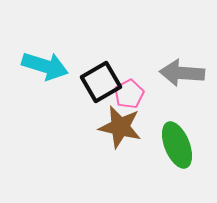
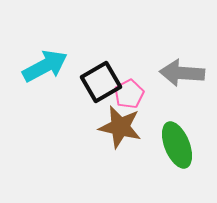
cyan arrow: rotated 45 degrees counterclockwise
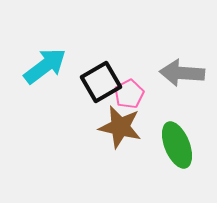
cyan arrow: rotated 9 degrees counterclockwise
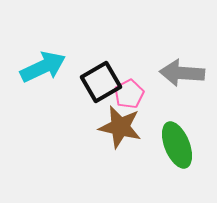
cyan arrow: moved 2 px left, 1 px down; rotated 12 degrees clockwise
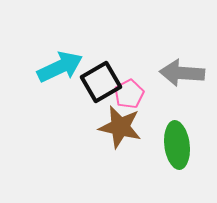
cyan arrow: moved 17 px right
green ellipse: rotated 15 degrees clockwise
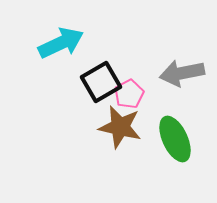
cyan arrow: moved 1 px right, 24 px up
gray arrow: rotated 15 degrees counterclockwise
green ellipse: moved 2 px left, 6 px up; rotated 18 degrees counterclockwise
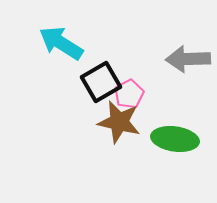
cyan arrow: rotated 123 degrees counterclockwise
gray arrow: moved 6 px right, 14 px up; rotated 9 degrees clockwise
brown star: moved 1 px left, 5 px up
green ellipse: rotated 57 degrees counterclockwise
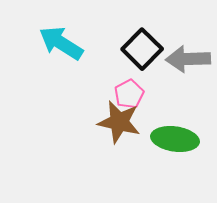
black square: moved 41 px right, 33 px up; rotated 15 degrees counterclockwise
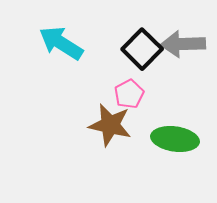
gray arrow: moved 5 px left, 15 px up
brown star: moved 9 px left, 3 px down
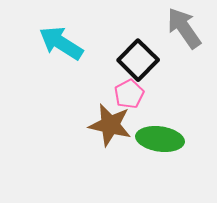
gray arrow: moved 1 px right, 16 px up; rotated 57 degrees clockwise
black square: moved 4 px left, 11 px down
green ellipse: moved 15 px left
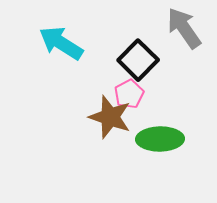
brown star: moved 8 px up; rotated 6 degrees clockwise
green ellipse: rotated 9 degrees counterclockwise
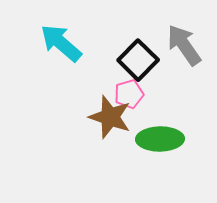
gray arrow: moved 17 px down
cyan arrow: rotated 9 degrees clockwise
pink pentagon: rotated 12 degrees clockwise
